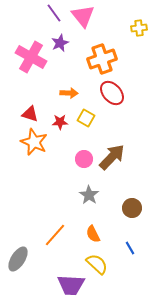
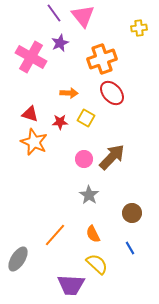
brown circle: moved 5 px down
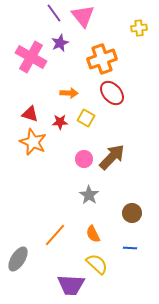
orange star: moved 1 px left
blue line: rotated 56 degrees counterclockwise
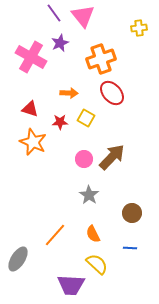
orange cross: moved 1 px left
red triangle: moved 5 px up
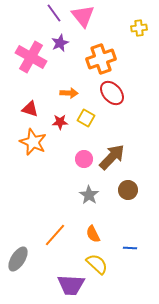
brown circle: moved 4 px left, 23 px up
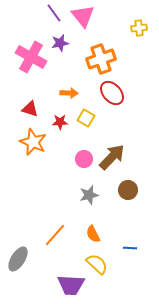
purple star: rotated 12 degrees clockwise
gray star: rotated 24 degrees clockwise
